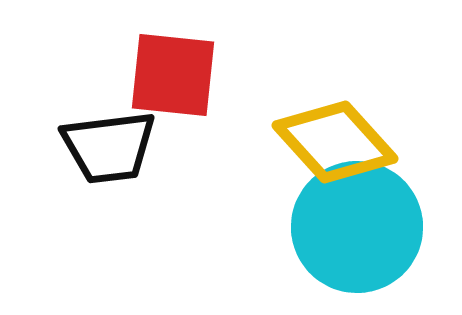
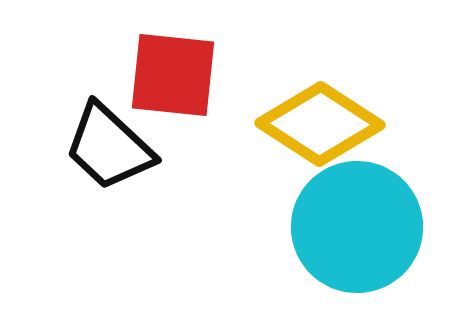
yellow diamond: moved 15 px left, 18 px up; rotated 15 degrees counterclockwise
black trapezoid: rotated 50 degrees clockwise
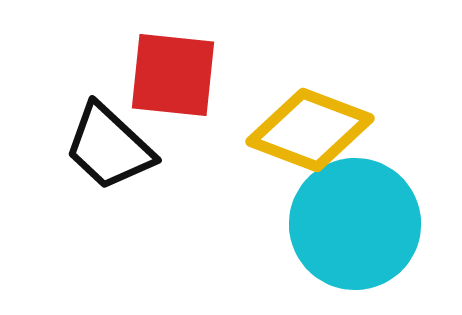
yellow diamond: moved 10 px left, 6 px down; rotated 12 degrees counterclockwise
cyan circle: moved 2 px left, 3 px up
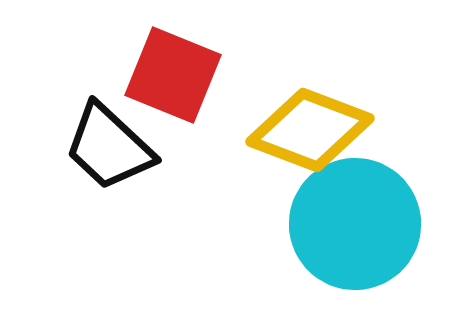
red square: rotated 16 degrees clockwise
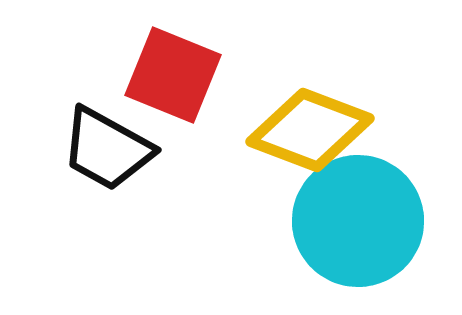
black trapezoid: moved 2 px left, 2 px down; rotated 14 degrees counterclockwise
cyan circle: moved 3 px right, 3 px up
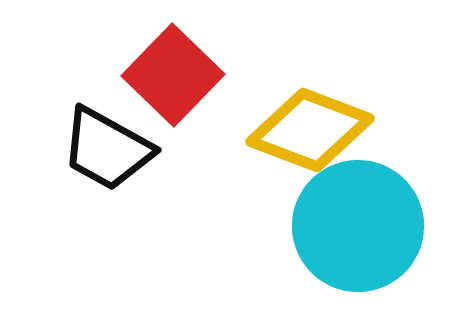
red square: rotated 22 degrees clockwise
cyan circle: moved 5 px down
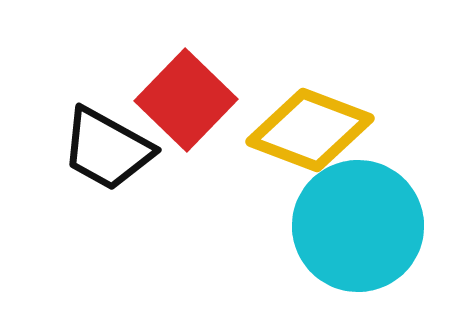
red square: moved 13 px right, 25 px down
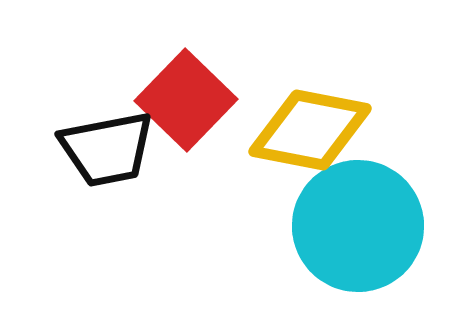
yellow diamond: rotated 10 degrees counterclockwise
black trapezoid: rotated 40 degrees counterclockwise
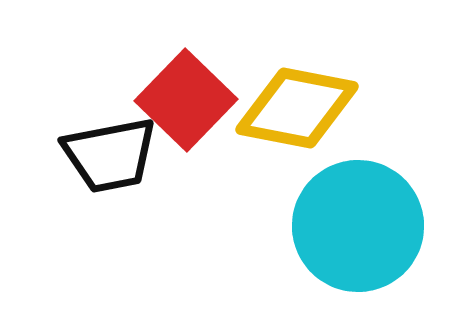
yellow diamond: moved 13 px left, 22 px up
black trapezoid: moved 3 px right, 6 px down
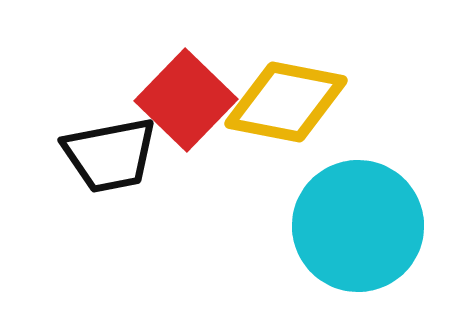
yellow diamond: moved 11 px left, 6 px up
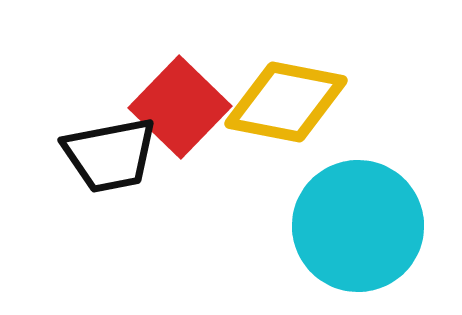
red square: moved 6 px left, 7 px down
